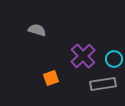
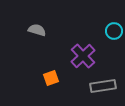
cyan circle: moved 28 px up
gray rectangle: moved 2 px down
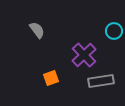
gray semicircle: rotated 36 degrees clockwise
purple cross: moved 1 px right, 1 px up
gray rectangle: moved 2 px left, 5 px up
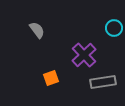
cyan circle: moved 3 px up
gray rectangle: moved 2 px right, 1 px down
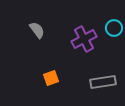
purple cross: moved 16 px up; rotated 15 degrees clockwise
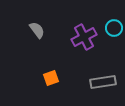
purple cross: moved 2 px up
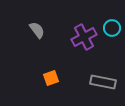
cyan circle: moved 2 px left
gray rectangle: rotated 20 degrees clockwise
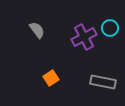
cyan circle: moved 2 px left
orange square: rotated 14 degrees counterclockwise
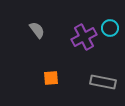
orange square: rotated 28 degrees clockwise
